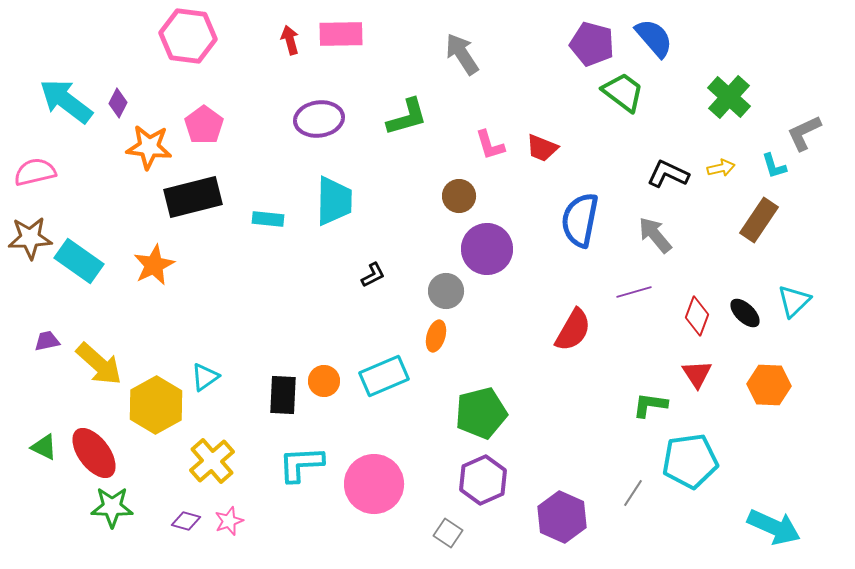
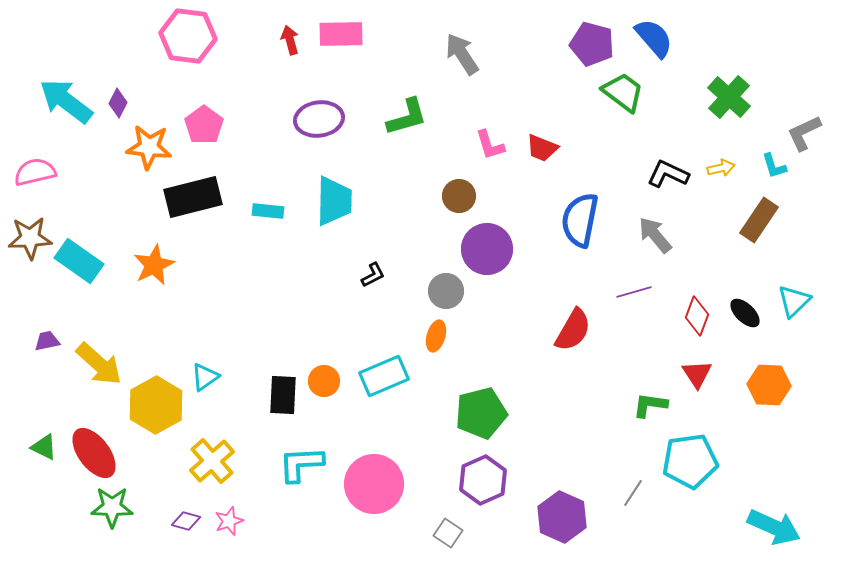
cyan rectangle at (268, 219): moved 8 px up
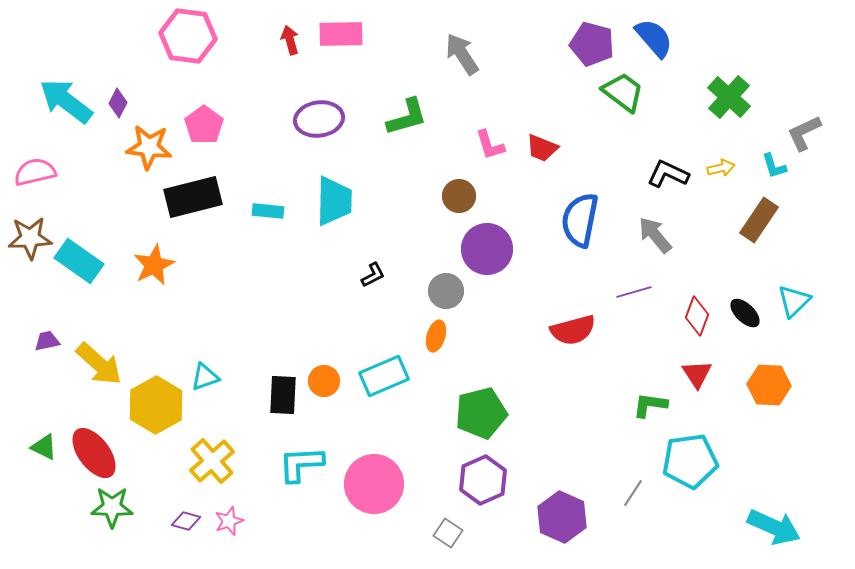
red semicircle at (573, 330): rotated 45 degrees clockwise
cyan triangle at (205, 377): rotated 16 degrees clockwise
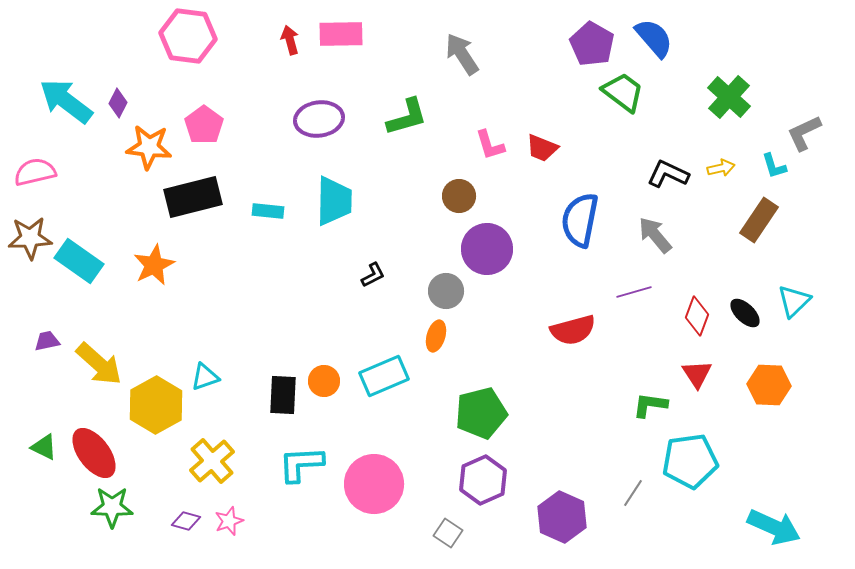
purple pentagon at (592, 44): rotated 15 degrees clockwise
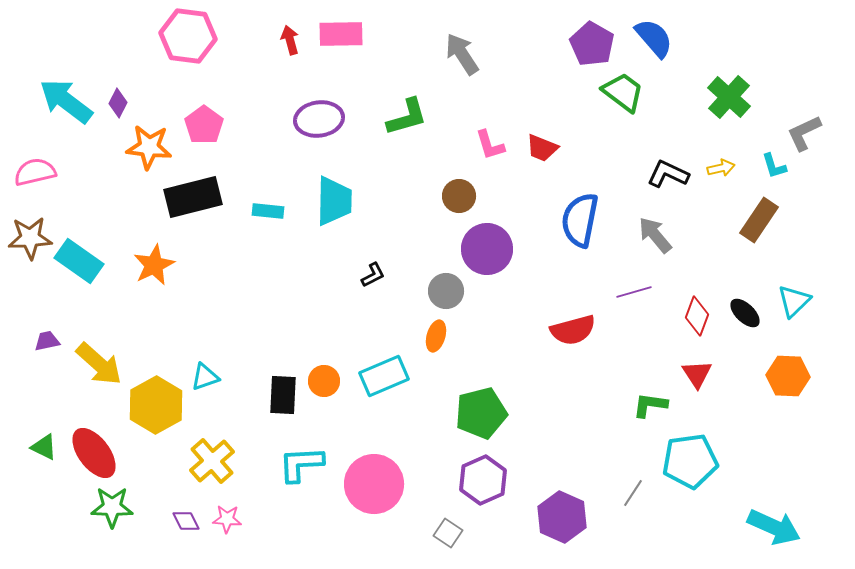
orange hexagon at (769, 385): moved 19 px right, 9 px up
purple diamond at (186, 521): rotated 48 degrees clockwise
pink star at (229, 521): moved 2 px left, 2 px up; rotated 24 degrees clockwise
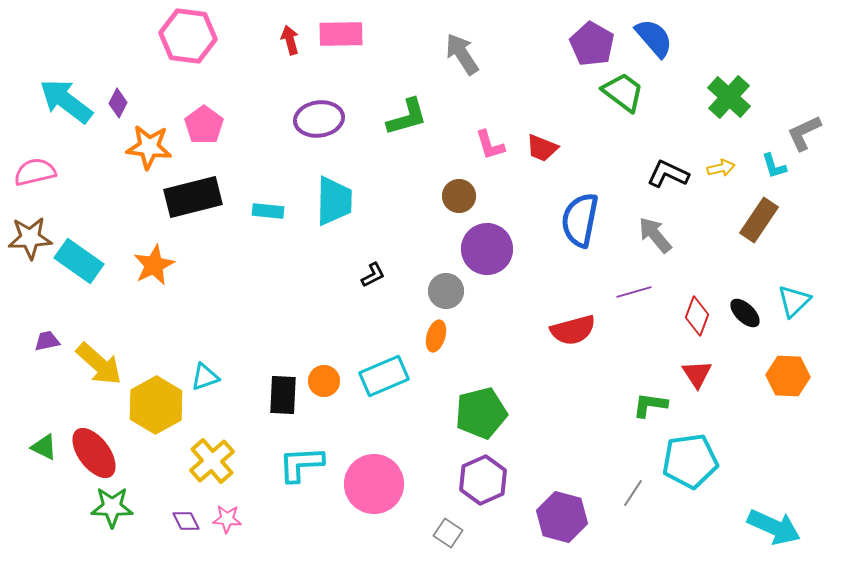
purple hexagon at (562, 517): rotated 9 degrees counterclockwise
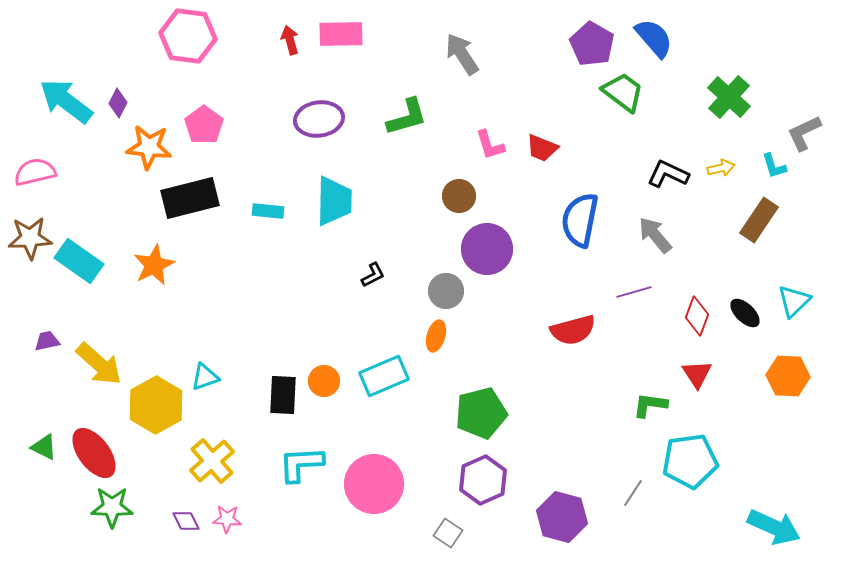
black rectangle at (193, 197): moved 3 px left, 1 px down
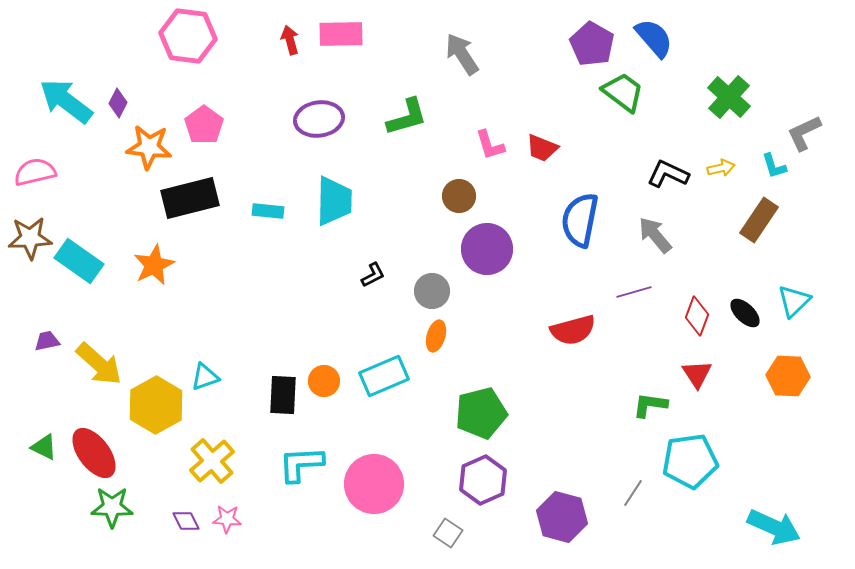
gray circle at (446, 291): moved 14 px left
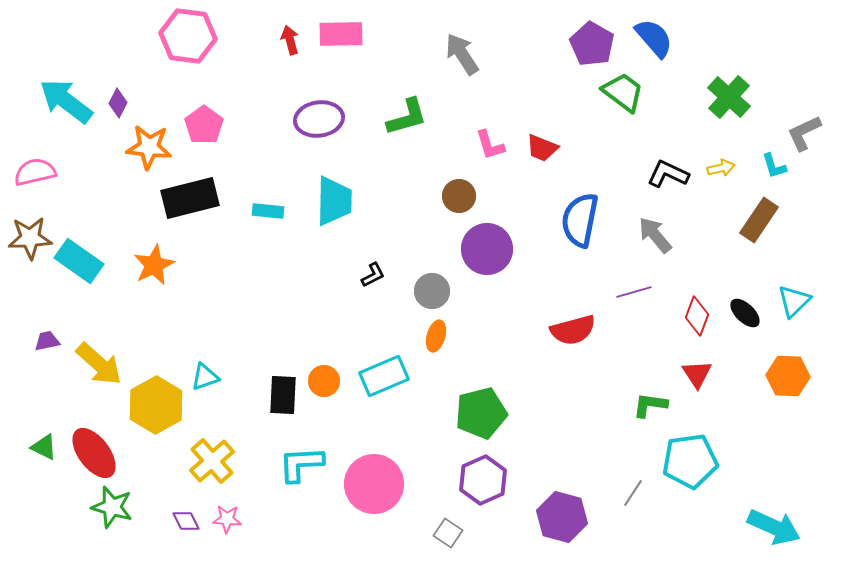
green star at (112, 507): rotated 15 degrees clockwise
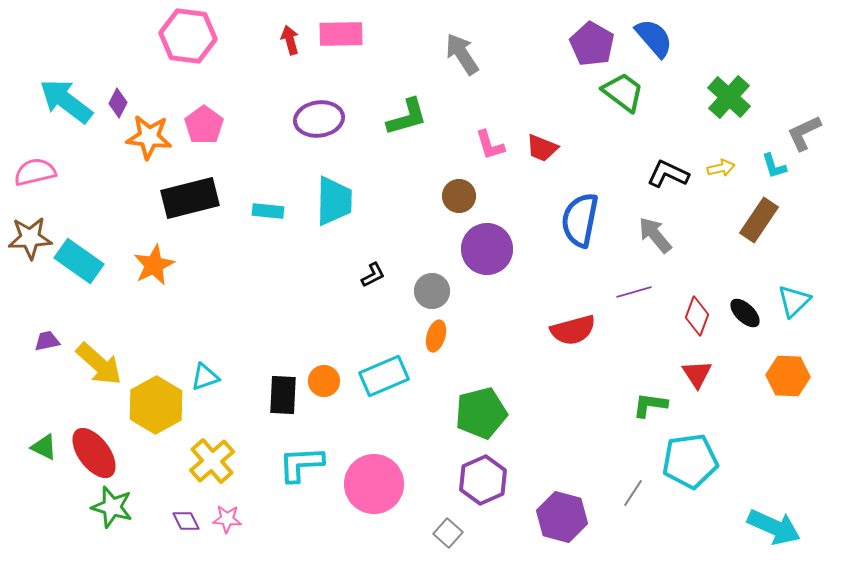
orange star at (149, 147): moved 10 px up
gray square at (448, 533): rotated 8 degrees clockwise
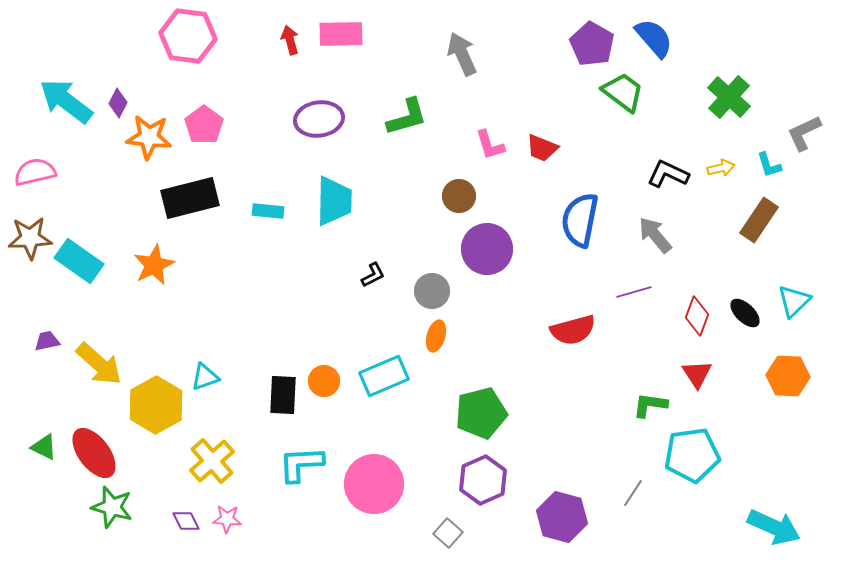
gray arrow at (462, 54): rotated 9 degrees clockwise
cyan L-shape at (774, 166): moved 5 px left, 1 px up
cyan pentagon at (690, 461): moved 2 px right, 6 px up
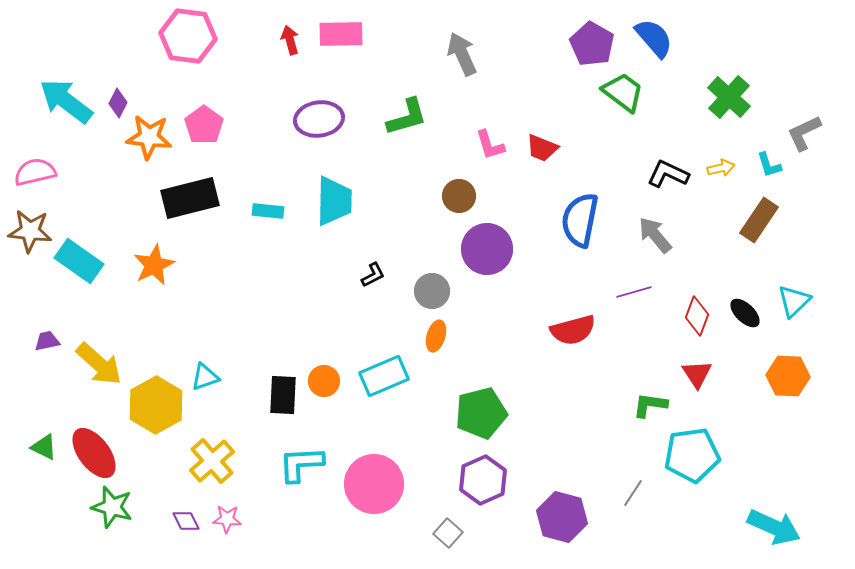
brown star at (30, 238): moved 7 px up; rotated 9 degrees clockwise
